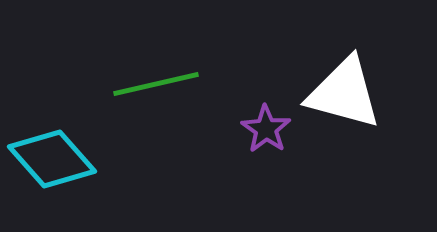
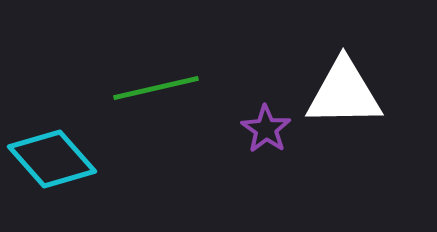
green line: moved 4 px down
white triangle: rotated 16 degrees counterclockwise
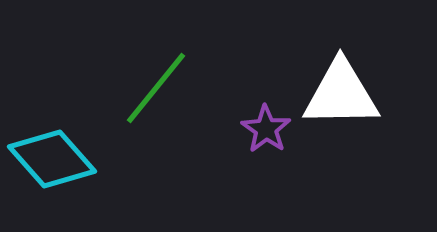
green line: rotated 38 degrees counterclockwise
white triangle: moved 3 px left, 1 px down
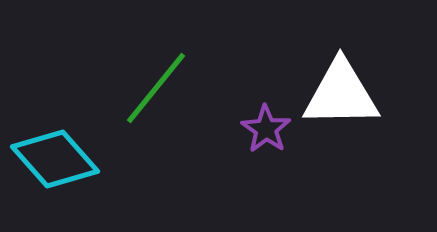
cyan diamond: moved 3 px right
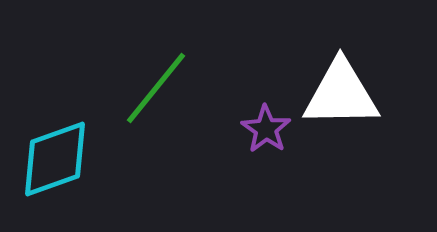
cyan diamond: rotated 68 degrees counterclockwise
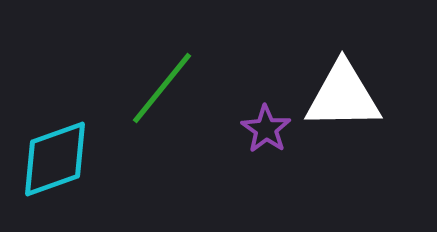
green line: moved 6 px right
white triangle: moved 2 px right, 2 px down
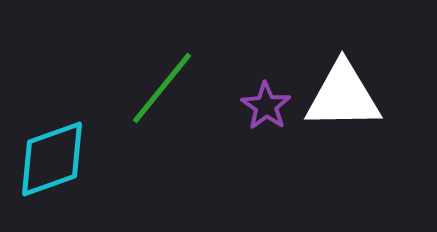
purple star: moved 23 px up
cyan diamond: moved 3 px left
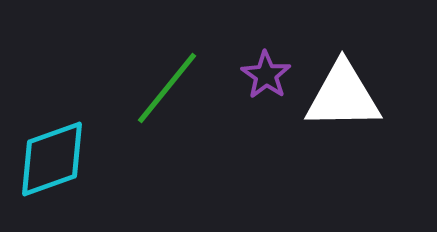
green line: moved 5 px right
purple star: moved 31 px up
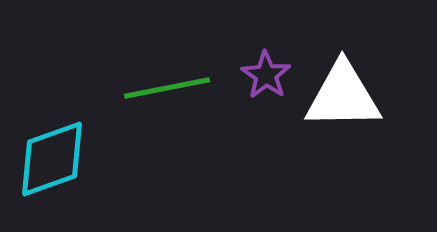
green line: rotated 40 degrees clockwise
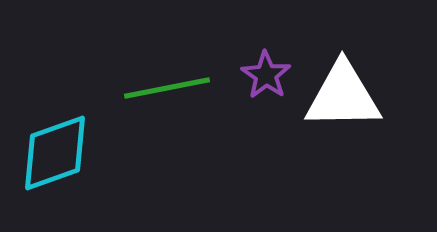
cyan diamond: moved 3 px right, 6 px up
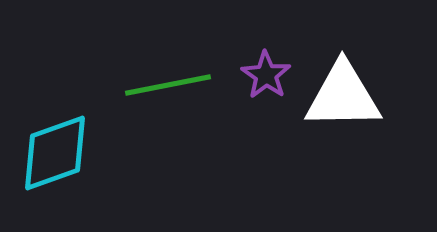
green line: moved 1 px right, 3 px up
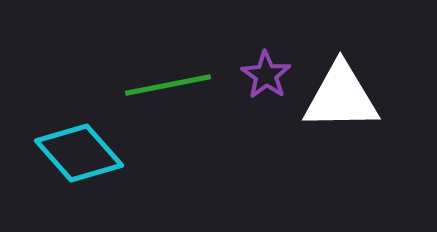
white triangle: moved 2 px left, 1 px down
cyan diamond: moved 24 px right; rotated 68 degrees clockwise
